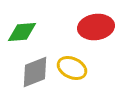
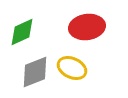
red ellipse: moved 9 px left
green diamond: rotated 20 degrees counterclockwise
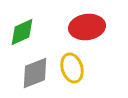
yellow ellipse: rotated 48 degrees clockwise
gray diamond: moved 1 px down
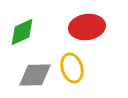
gray diamond: moved 2 px down; rotated 20 degrees clockwise
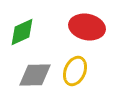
red ellipse: rotated 20 degrees clockwise
yellow ellipse: moved 3 px right, 3 px down; rotated 40 degrees clockwise
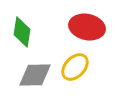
green diamond: rotated 56 degrees counterclockwise
yellow ellipse: moved 4 px up; rotated 20 degrees clockwise
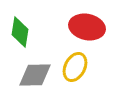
green diamond: moved 2 px left
yellow ellipse: rotated 16 degrees counterclockwise
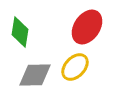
red ellipse: rotated 68 degrees counterclockwise
yellow ellipse: rotated 16 degrees clockwise
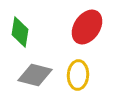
yellow ellipse: moved 3 px right, 8 px down; rotated 40 degrees counterclockwise
gray diamond: rotated 16 degrees clockwise
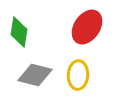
green diamond: moved 1 px left
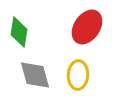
gray diamond: rotated 60 degrees clockwise
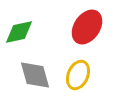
green diamond: rotated 68 degrees clockwise
yellow ellipse: rotated 20 degrees clockwise
